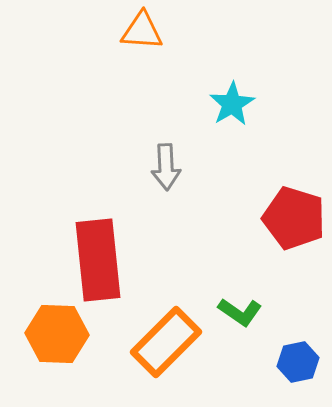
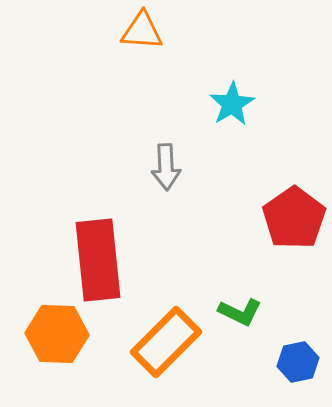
red pentagon: rotated 20 degrees clockwise
green L-shape: rotated 9 degrees counterclockwise
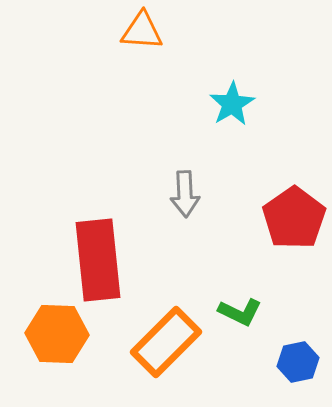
gray arrow: moved 19 px right, 27 px down
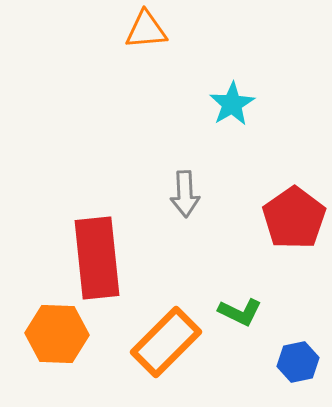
orange triangle: moved 4 px right, 1 px up; rotated 9 degrees counterclockwise
red rectangle: moved 1 px left, 2 px up
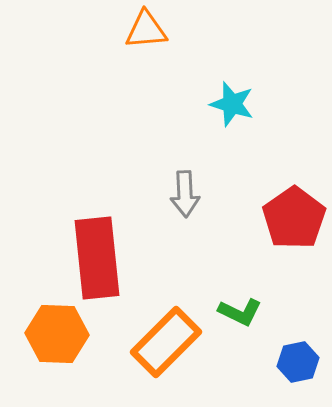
cyan star: rotated 24 degrees counterclockwise
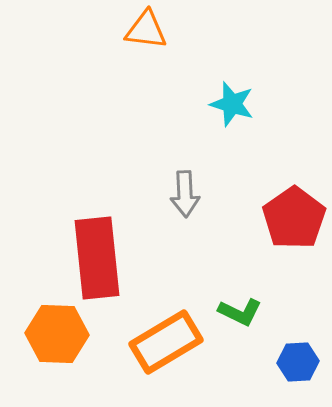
orange triangle: rotated 12 degrees clockwise
orange rectangle: rotated 14 degrees clockwise
blue hexagon: rotated 9 degrees clockwise
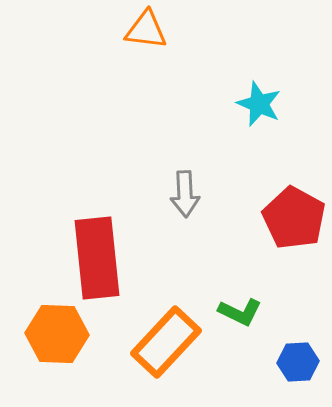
cyan star: moved 27 px right; rotated 6 degrees clockwise
red pentagon: rotated 8 degrees counterclockwise
orange rectangle: rotated 16 degrees counterclockwise
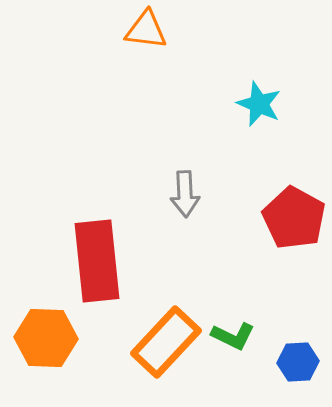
red rectangle: moved 3 px down
green L-shape: moved 7 px left, 24 px down
orange hexagon: moved 11 px left, 4 px down
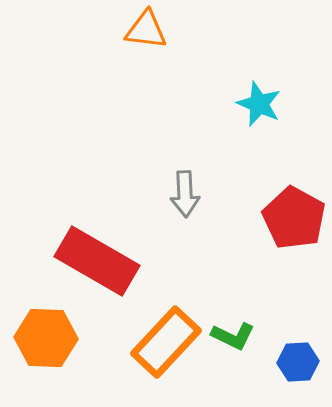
red rectangle: rotated 54 degrees counterclockwise
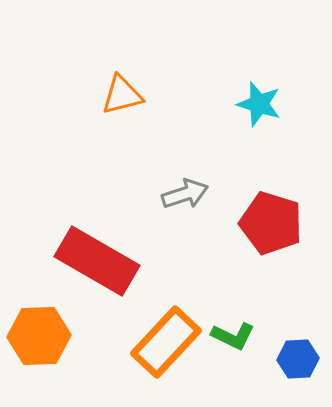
orange triangle: moved 24 px left, 65 px down; rotated 21 degrees counterclockwise
cyan star: rotated 6 degrees counterclockwise
gray arrow: rotated 105 degrees counterclockwise
red pentagon: moved 23 px left, 5 px down; rotated 12 degrees counterclockwise
orange hexagon: moved 7 px left, 2 px up; rotated 4 degrees counterclockwise
blue hexagon: moved 3 px up
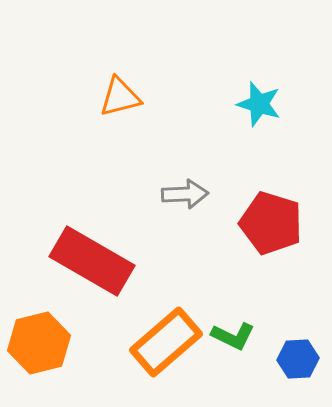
orange triangle: moved 2 px left, 2 px down
gray arrow: rotated 15 degrees clockwise
red rectangle: moved 5 px left
orange hexagon: moved 7 px down; rotated 12 degrees counterclockwise
orange rectangle: rotated 6 degrees clockwise
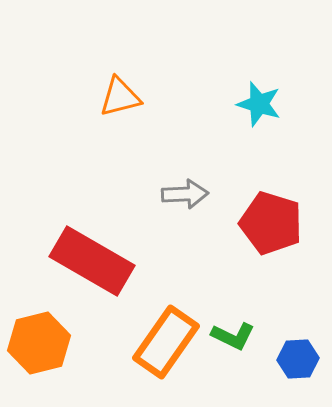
orange rectangle: rotated 14 degrees counterclockwise
